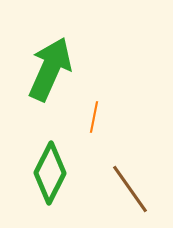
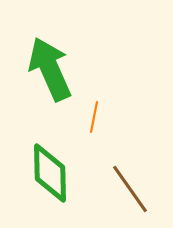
green arrow: rotated 48 degrees counterclockwise
green diamond: rotated 28 degrees counterclockwise
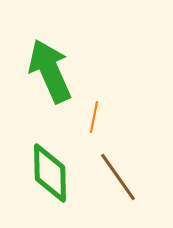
green arrow: moved 2 px down
brown line: moved 12 px left, 12 px up
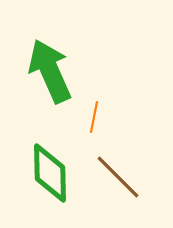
brown line: rotated 10 degrees counterclockwise
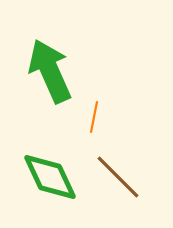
green diamond: moved 4 px down; rotated 24 degrees counterclockwise
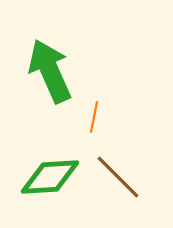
green diamond: rotated 68 degrees counterclockwise
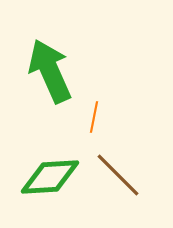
brown line: moved 2 px up
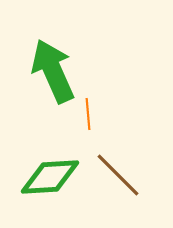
green arrow: moved 3 px right
orange line: moved 6 px left, 3 px up; rotated 16 degrees counterclockwise
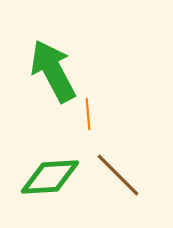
green arrow: rotated 4 degrees counterclockwise
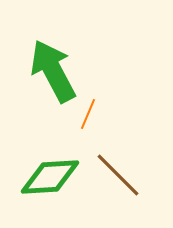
orange line: rotated 28 degrees clockwise
